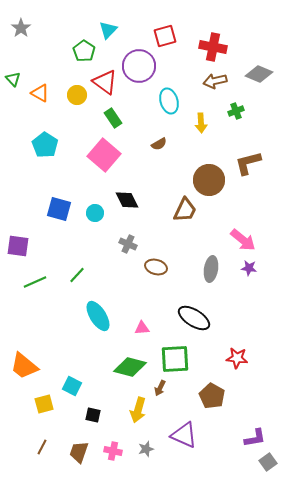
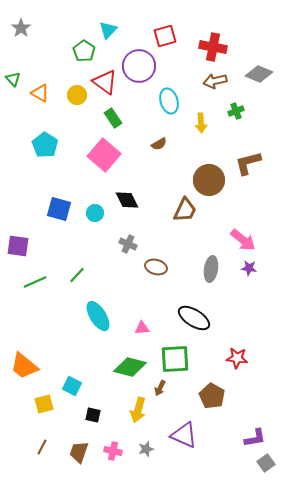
gray square at (268, 462): moved 2 px left, 1 px down
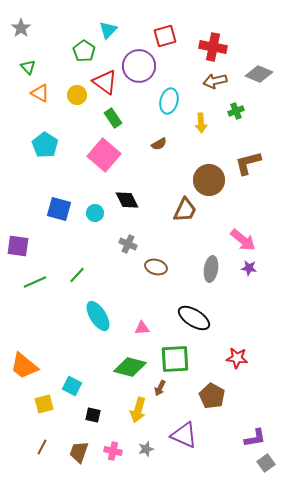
green triangle at (13, 79): moved 15 px right, 12 px up
cyan ellipse at (169, 101): rotated 30 degrees clockwise
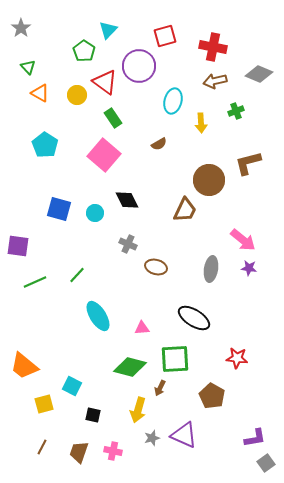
cyan ellipse at (169, 101): moved 4 px right
gray star at (146, 449): moved 6 px right, 11 px up
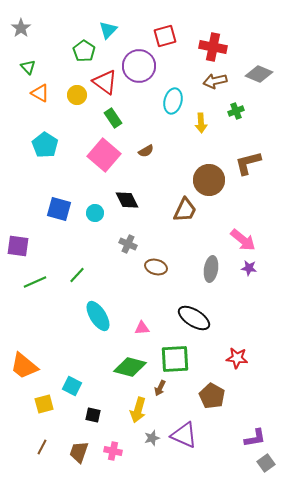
brown semicircle at (159, 144): moved 13 px left, 7 px down
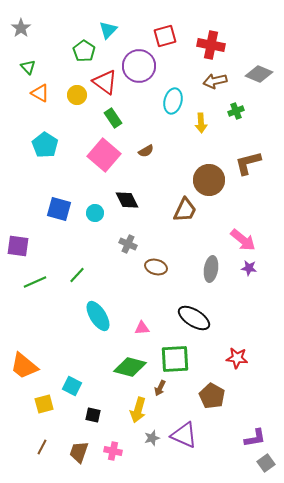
red cross at (213, 47): moved 2 px left, 2 px up
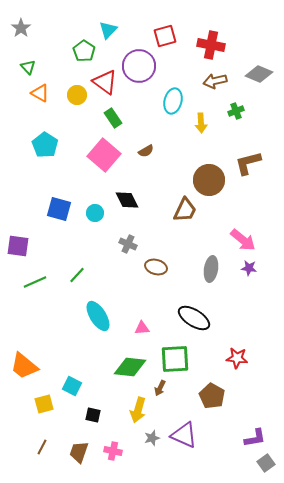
green diamond at (130, 367): rotated 8 degrees counterclockwise
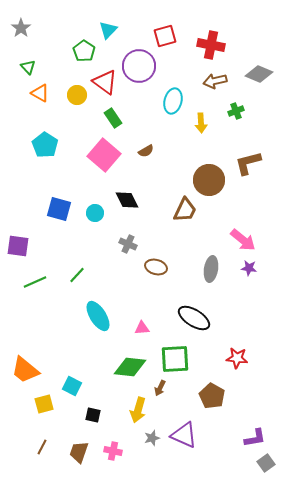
orange trapezoid at (24, 366): moved 1 px right, 4 px down
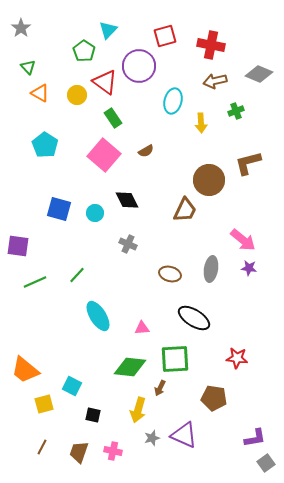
brown ellipse at (156, 267): moved 14 px right, 7 px down
brown pentagon at (212, 396): moved 2 px right, 2 px down; rotated 20 degrees counterclockwise
